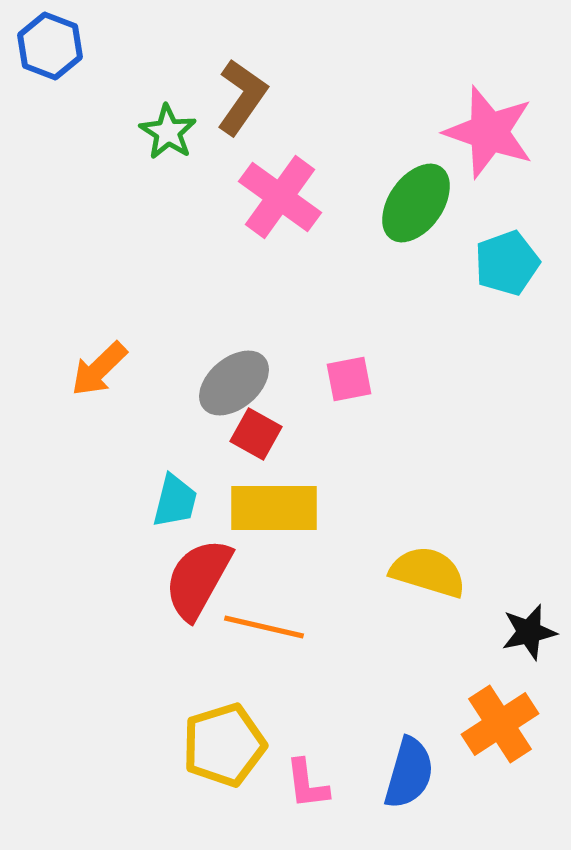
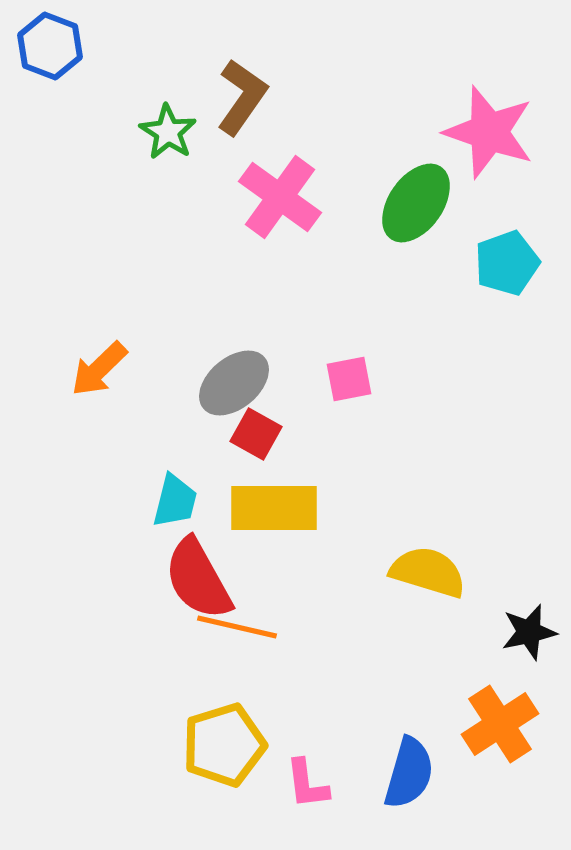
red semicircle: rotated 58 degrees counterclockwise
orange line: moved 27 px left
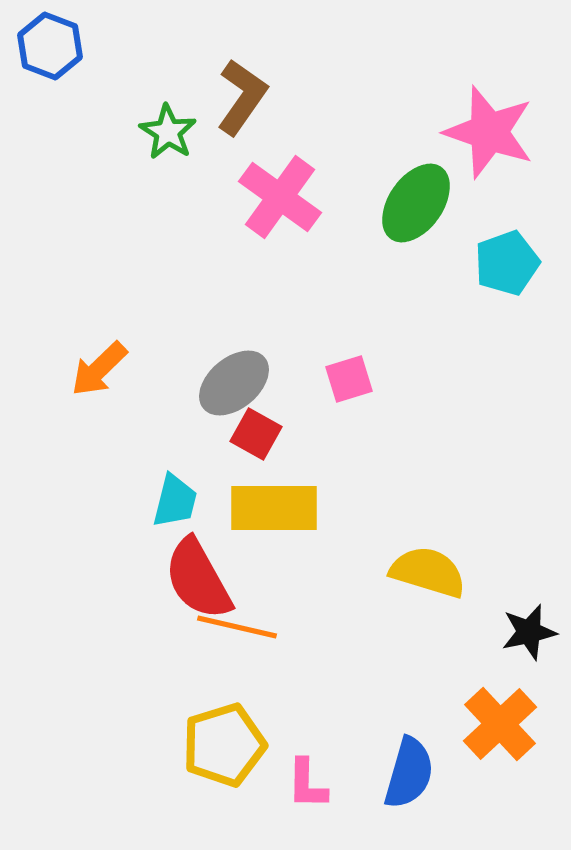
pink square: rotated 6 degrees counterclockwise
orange cross: rotated 10 degrees counterclockwise
pink L-shape: rotated 8 degrees clockwise
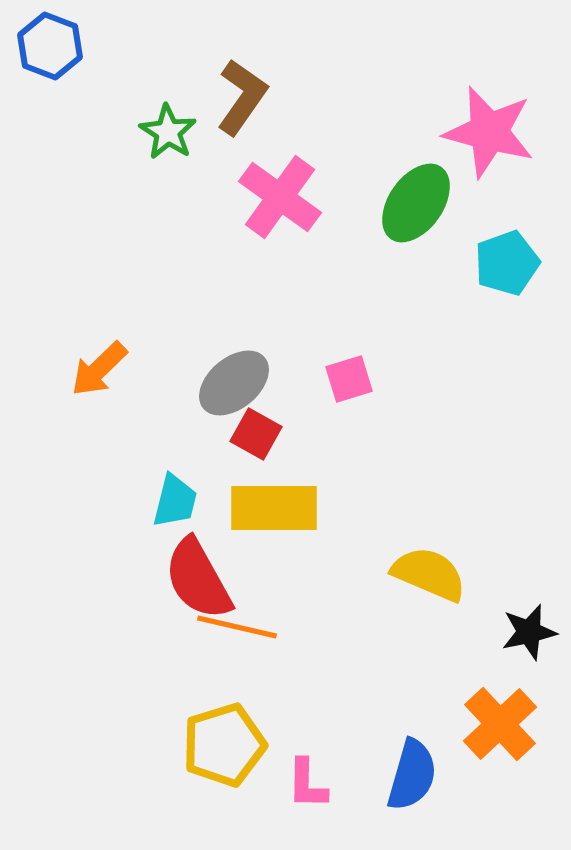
pink star: rotated 4 degrees counterclockwise
yellow semicircle: moved 1 px right, 2 px down; rotated 6 degrees clockwise
blue semicircle: moved 3 px right, 2 px down
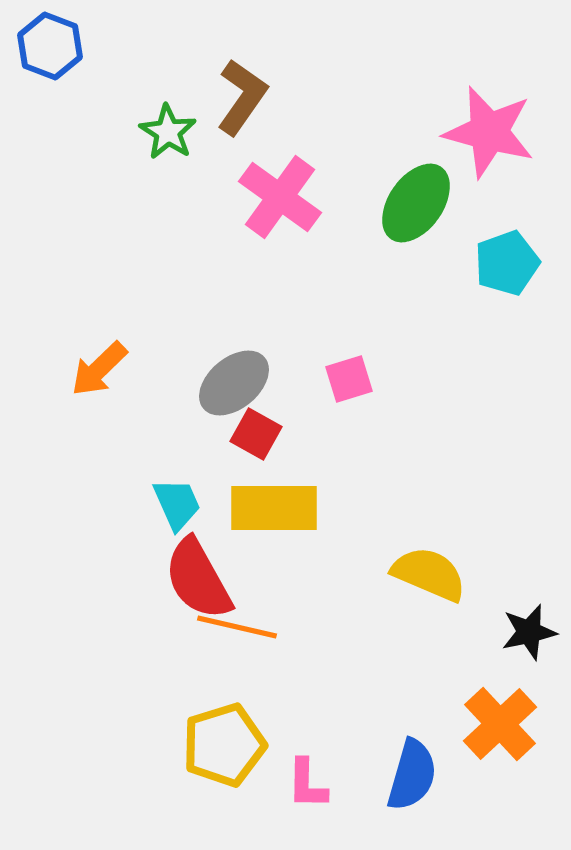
cyan trapezoid: moved 2 px right, 3 px down; rotated 38 degrees counterclockwise
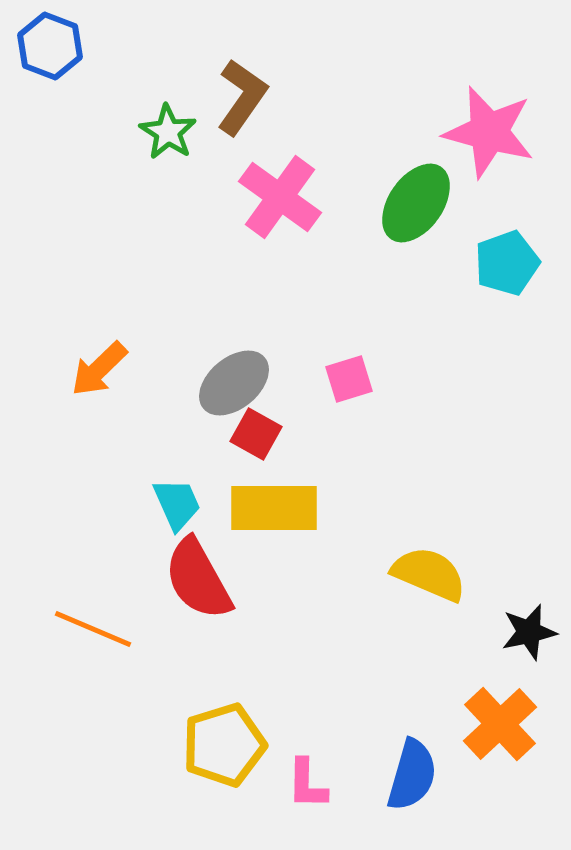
orange line: moved 144 px left, 2 px down; rotated 10 degrees clockwise
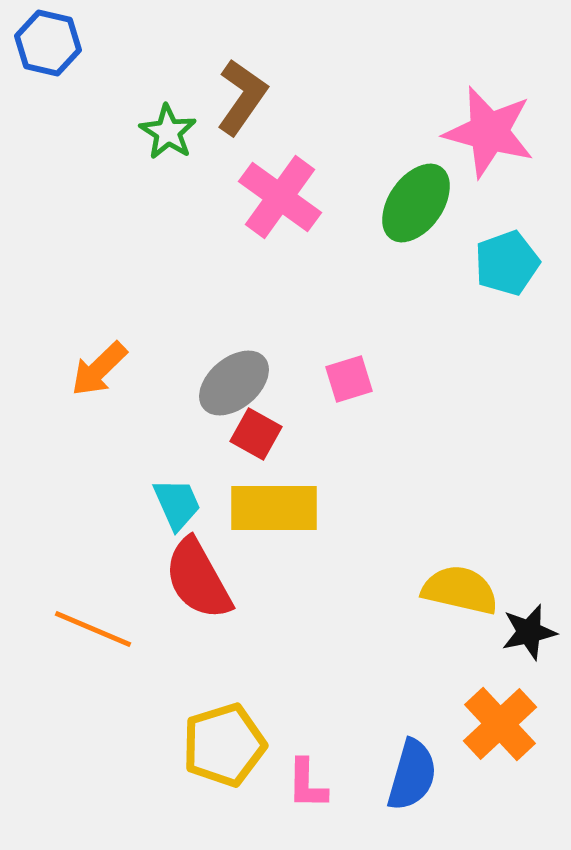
blue hexagon: moved 2 px left, 3 px up; rotated 8 degrees counterclockwise
yellow semicircle: moved 31 px right, 16 px down; rotated 10 degrees counterclockwise
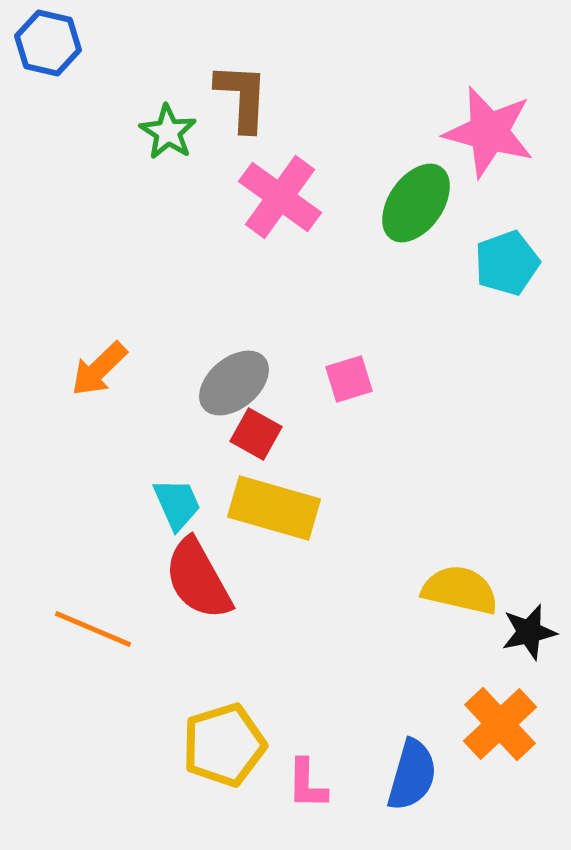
brown L-shape: rotated 32 degrees counterclockwise
yellow rectangle: rotated 16 degrees clockwise
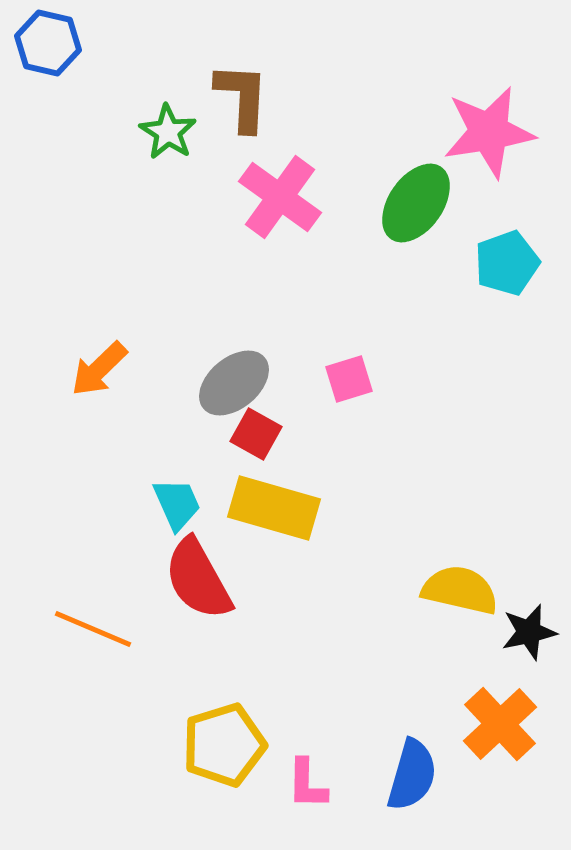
pink star: rotated 24 degrees counterclockwise
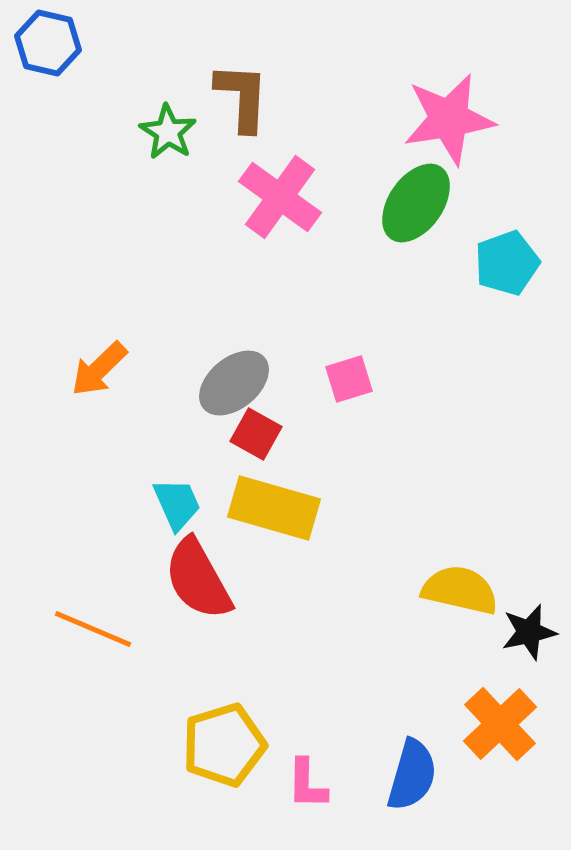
pink star: moved 40 px left, 13 px up
